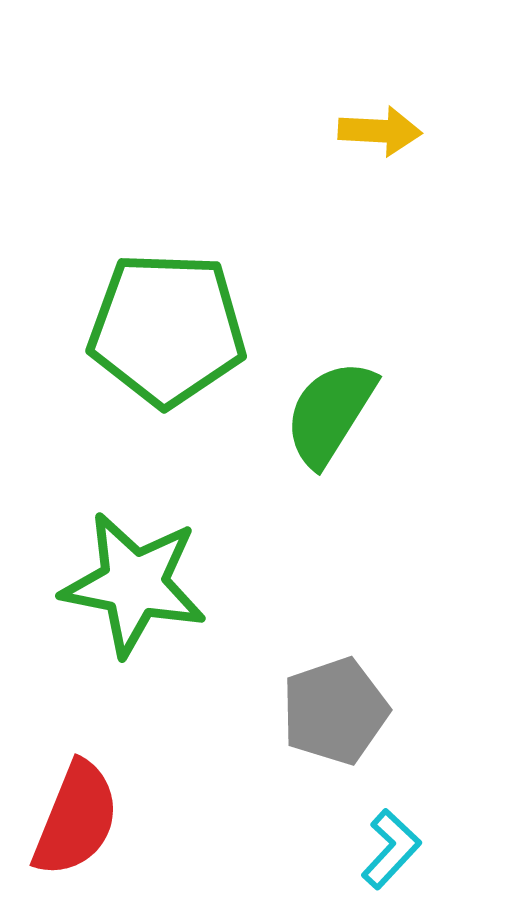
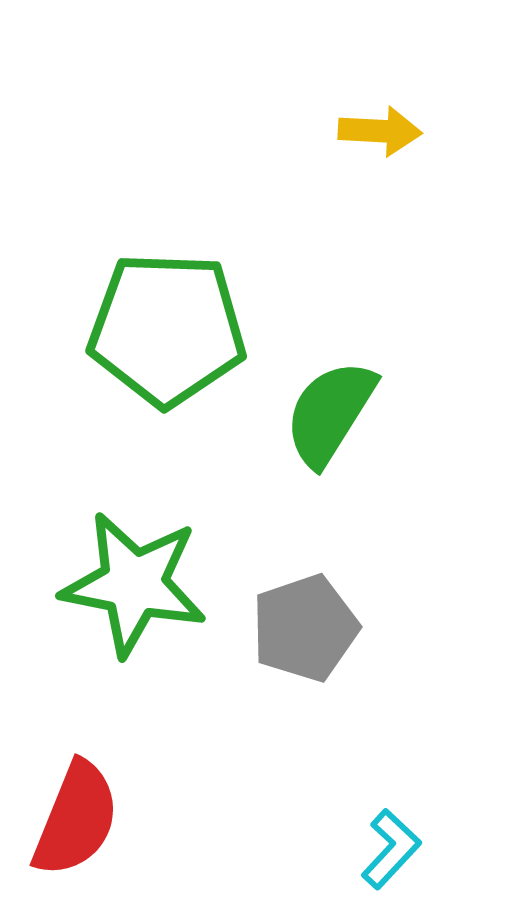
gray pentagon: moved 30 px left, 83 px up
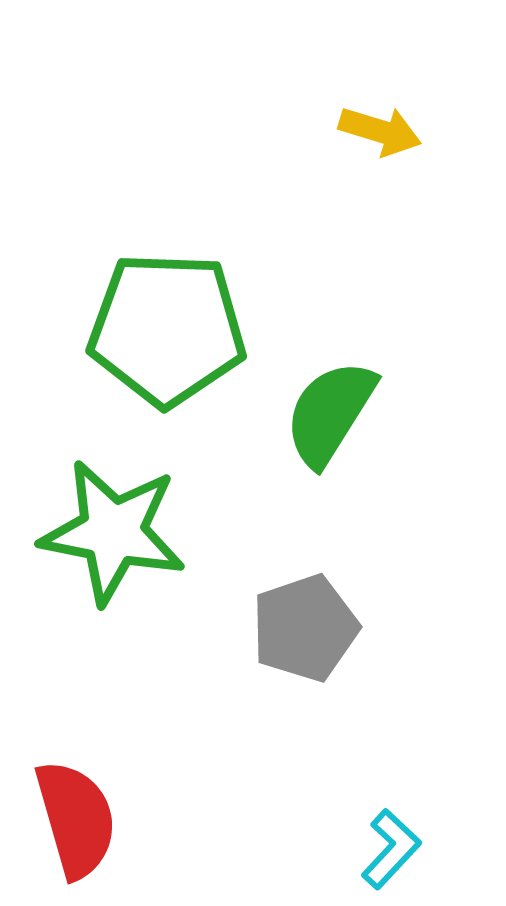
yellow arrow: rotated 14 degrees clockwise
green star: moved 21 px left, 52 px up
red semicircle: rotated 38 degrees counterclockwise
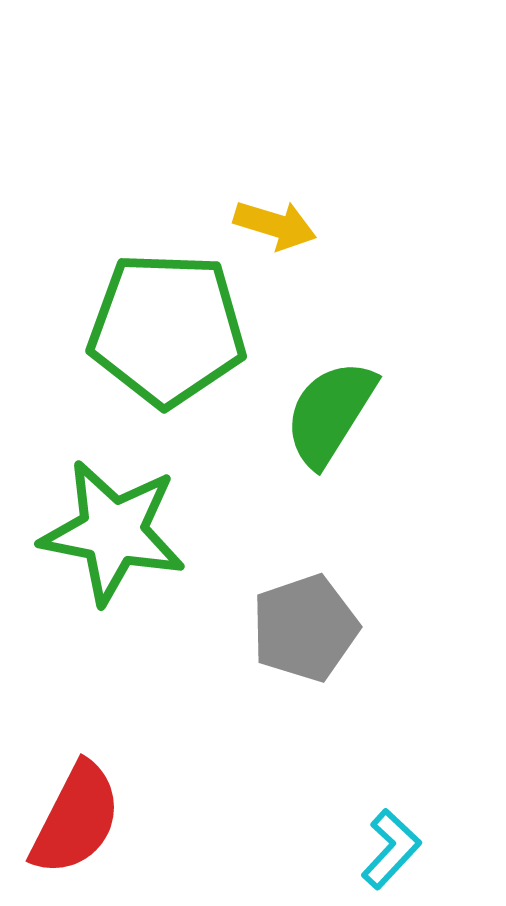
yellow arrow: moved 105 px left, 94 px down
red semicircle: rotated 43 degrees clockwise
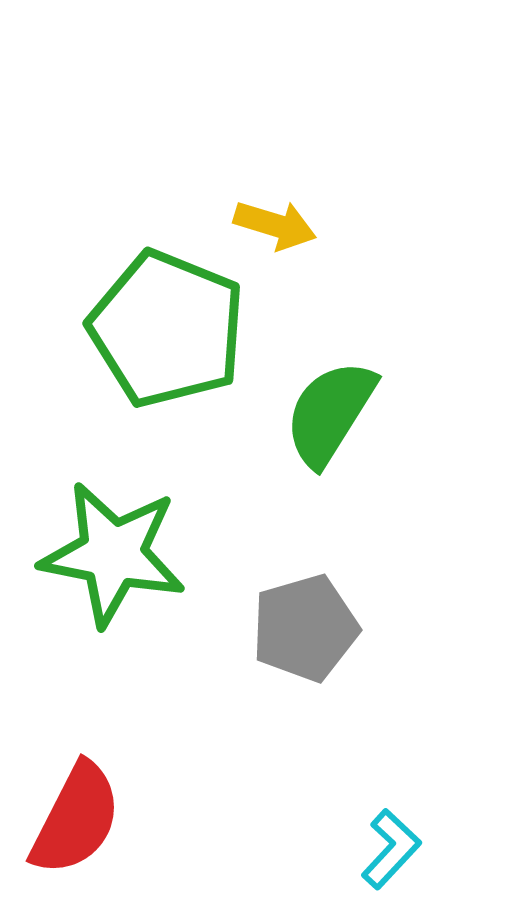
green pentagon: rotated 20 degrees clockwise
green star: moved 22 px down
gray pentagon: rotated 3 degrees clockwise
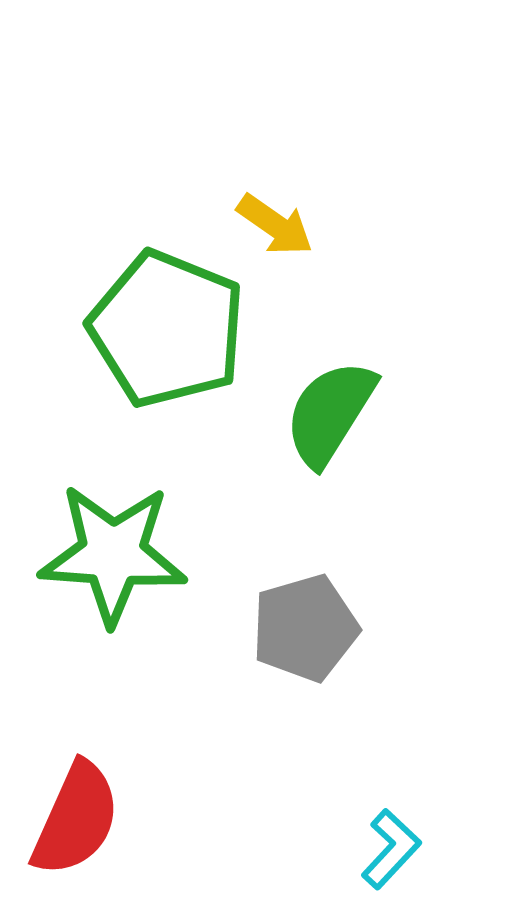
yellow arrow: rotated 18 degrees clockwise
green star: rotated 7 degrees counterclockwise
red semicircle: rotated 3 degrees counterclockwise
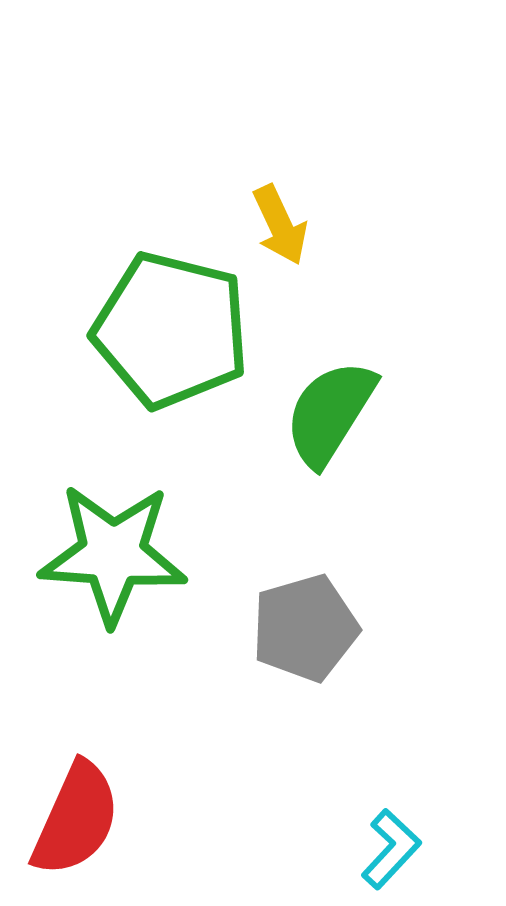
yellow arrow: moved 5 px right; rotated 30 degrees clockwise
green pentagon: moved 4 px right, 1 px down; rotated 8 degrees counterclockwise
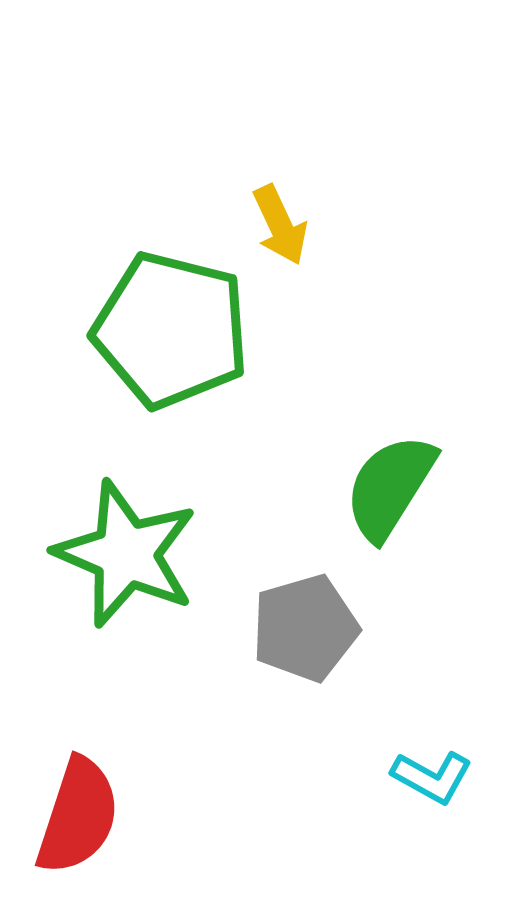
green semicircle: moved 60 px right, 74 px down
green star: moved 13 px right; rotated 19 degrees clockwise
red semicircle: moved 2 px right, 3 px up; rotated 6 degrees counterclockwise
cyan L-shape: moved 41 px right, 72 px up; rotated 76 degrees clockwise
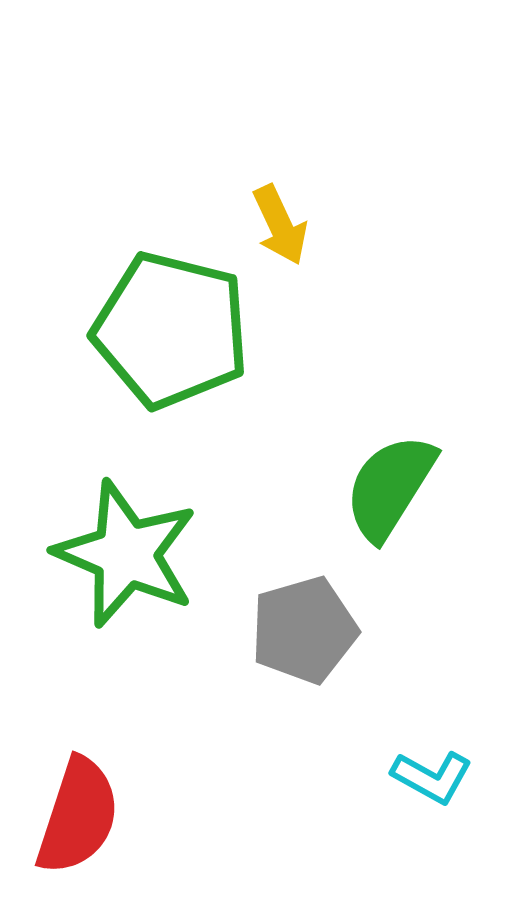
gray pentagon: moved 1 px left, 2 px down
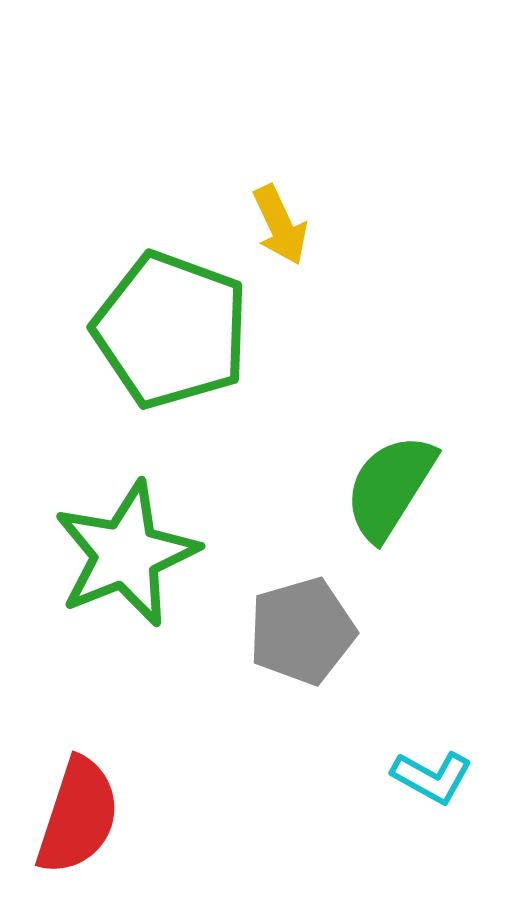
green pentagon: rotated 6 degrees clockwise
green star: rotated 27 degrees clockwise
gray pentagon: moved 2 px left, 1 px down
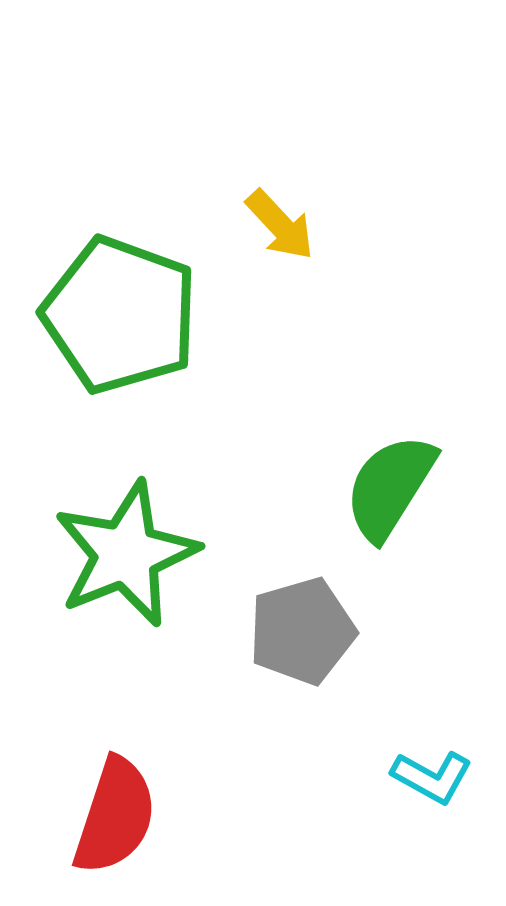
yellow arrow: rotated 18 degrees counterclockwise
green pentagon: moved 51 px left, 15 px up
red semicircle: moved 37 px right
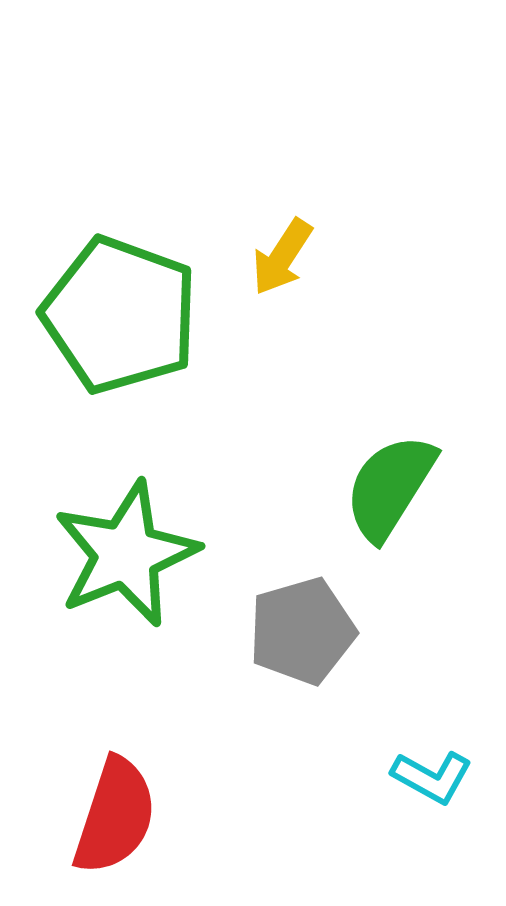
yellow arrow: moved 2 px right, 32 px down; rotated 76 degrees clockwise
